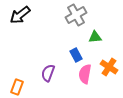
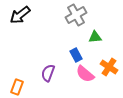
pink semicircle: rotated 60 degrees counterclockwise
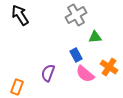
black arrow: rotated 95 degrees clockwise
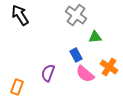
gray cross: rotated 25 degrees counterclockwise
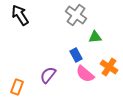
purple semicircle: moved 2 px down; rotated 18 degrees clockwise
